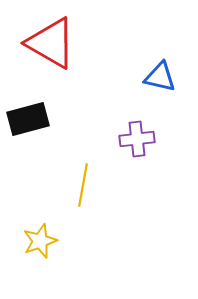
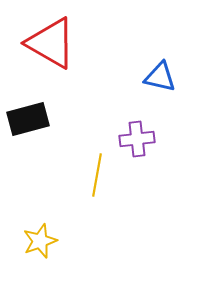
yellow line: moved 14 px right, 10 px up
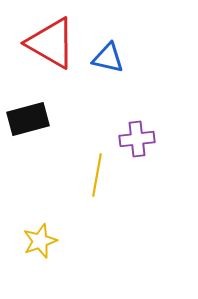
blue triangle: moved 52 px left, 19 px up
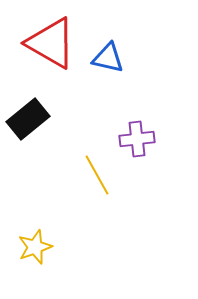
black rectangle: rotated 24 degrees counterclockwise
yellow line: rotated 39 degrees counterclockwise
yellow star: moved 5 px left, 6 px down
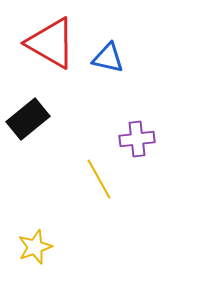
yellow line: moved 2 px right, 4 px down
